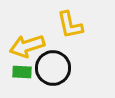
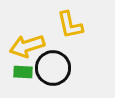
green rectangle: moved 1 px right
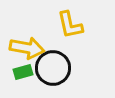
yellow arrow: moved 2 px down; rotated 152 degrees counterclockwise
green rectangle: rotated 18 degrees counterclockwise
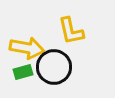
yellow L-shape: moved 1 px right, 6 px down
black circle: moved 1 px right, 1 px up
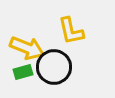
yellow arrow: rotated 12 degrees clockwise
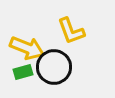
yellow L-shape: rotated 8 degrees counterclockwise
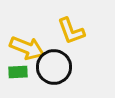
green rectangle: moved 5 px left; rotated 12 degrees clockwise
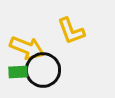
black circle: moved 11 px left, 3 px down
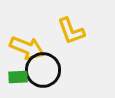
green rectangle: moved 5 px down
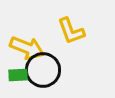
green rectangle: moved 2 px up
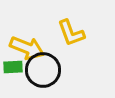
yellow L-shape: moved 2 px down
green rectangle: moved 5 px left, 8 px up
